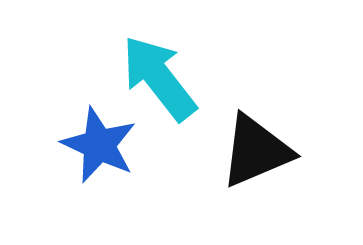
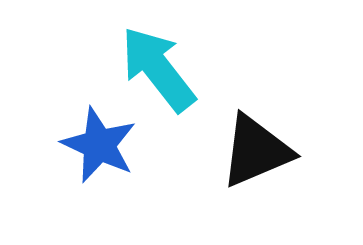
cyan arrow: moved 1 px left, 9 px up
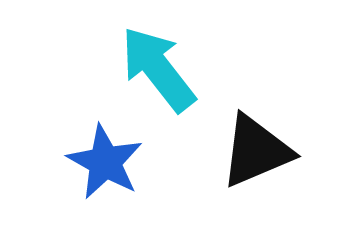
blue star: moved 6 px right, 17 px down; rotated 4 degrees clockwise
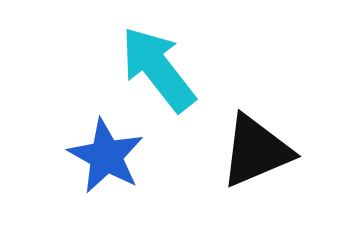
blue star: moved 1 px right, 6 px up
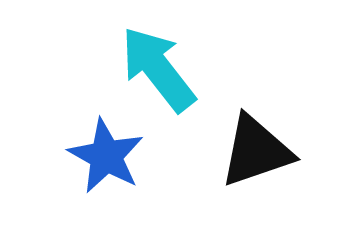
black triangle: rotated 4 degrees clockwise
